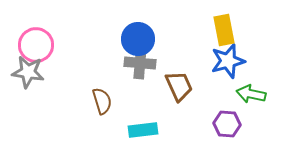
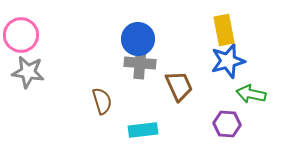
pink circle: moved 15 px left, 10 px up
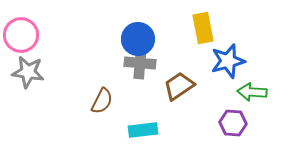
yellow rectangle: moved 21 px left, 2 px up
brown trapezoid: rotated 100 degrees counterclockwise
green arrow: moved 1 px right, 2 px up; rotated 8 degrees counterclockwise
brown semicircle: rotated 44 degrees clockwise
purple hexagon: moved 6 px right, 1 px up
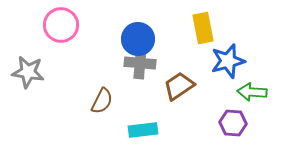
pink circle: moved 40 px right, 10 px up
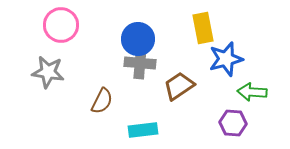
blue star: moved 2 px left, 2 px up
gray star: moved 20 px right
